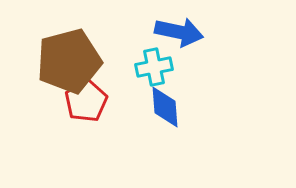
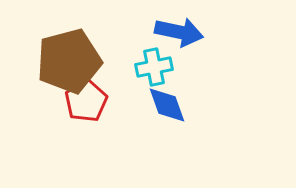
blue diamond: moved 2 px right, 2 px up; rotated 15 degrees counterclockwise
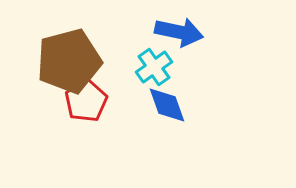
cyan cross: rotated 24 degrees counterclockwise
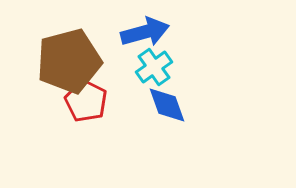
blue arrow: moved 34 px left; rotated 27 degrees counterclockwise
red pentagon: rotated 15 degrees counterclockwise
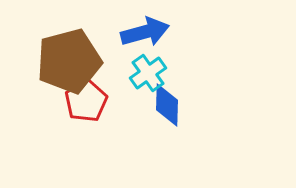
cyan cross: moved 6 px left, 6 px down
red pentagon: rotated 15 degrees clockwise
blue diamond: rotated 21 degrees clockwise
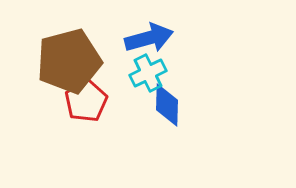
blue arrow: moved 4 px right, 6 px down
cyan cross: rotated 9 degrees clockwise
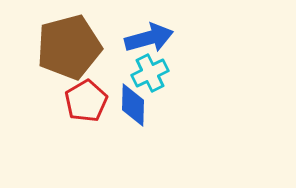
brown pentagon: moved 14 px up
cyan cross: moved 2 px right
blue diamond: moved 34 px left
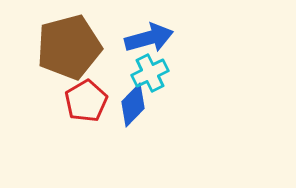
blue diamond: rotated 42 degrees clockwise
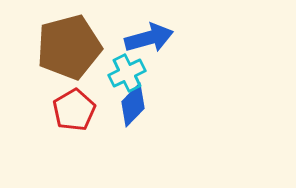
cyan cross: moved 23 px left
red pentagon: moved 12 px left, 9 px down
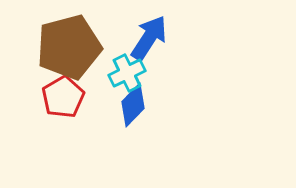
blue arrow: rotated 42 degrees counterclockwise
red pentagon: moved 11 px left, 13 px up
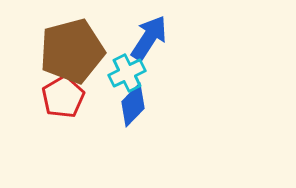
brown pentagon: moved 3 px right, 4 px down
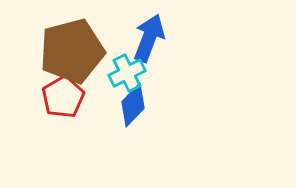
blue arrow: rotated 12 degrees counterclockwise
